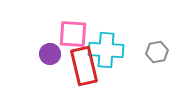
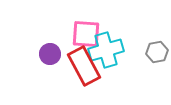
pink square: moved 13 px right
cyan cross: rotated 20 degrees counterclockwise
red rectangle: rotated 15 degrees counterclockwise
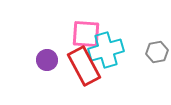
purple circle: moved 3 px left, 6 px down
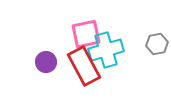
pink square: rotated 16 degrees counterclockwise
gray hexagon: moved 8 px up
purple circle: moved 1 px left, 2 px down
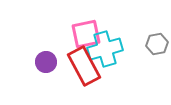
cyan cross: moved 1 px left, 1 px up
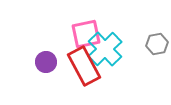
cyan cross: rotated 28 degrees counterclockwise
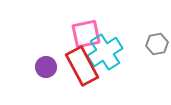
cyan cross: moved 3 px down; rotated 12 degrees clockwise
purple circle: moved 5 px down
red rectangle: moved 2 px left
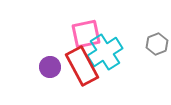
gray hexagon: rotated 10 degrees counterclockwise
purple circle: moved 4 px right
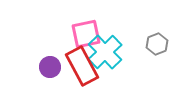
cyan cross: rotated 12 degrees counterclockwise
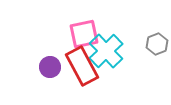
pink square: moved 2 px left
cyan cross: moved 1 px right, 1 px up
